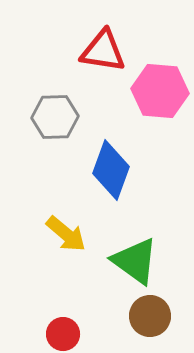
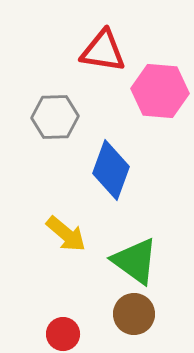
brown circle: moved 16 px left, 2 px up
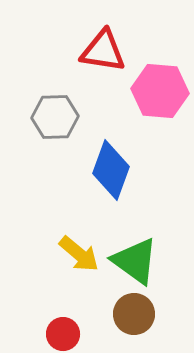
yellow arrow: moved 13 px right, 20 px down
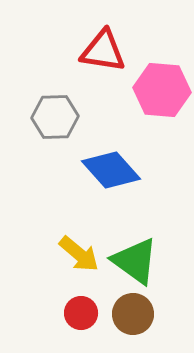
pink hexagon: moved 2 px right, 1 px up
blue diamond: rotated 62 degrees counterclockwise
brown circle: moved 1 px left
red circle: moved 18 px right, 21 px up
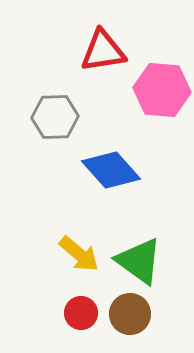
red triangle: rotated 18 degrees counterclockwise
green triangle: moved 4 px right
brown circle: moved 3 px left
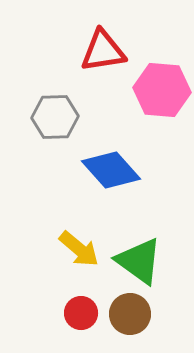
yellow arrow: moved 5 px up
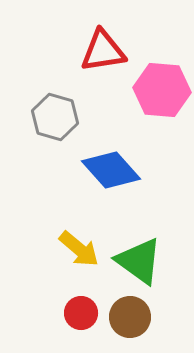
gray hexagon: rotated 18 degrees clockwise
brown circle: moved 3 px down
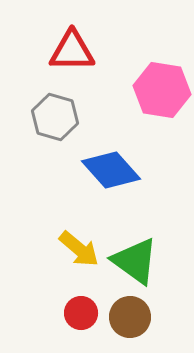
red triangle: moved 31 px left; rotated 9 degrees clockwise
pink hexagon: rotated 4 degrees clockwise
green triangle: moved 4 px left
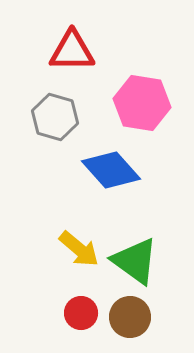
pink hexagon: moved 20 px left, 13 px down
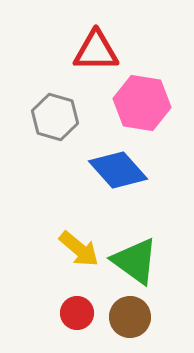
red triangle: moved 24 px right
blue diamond: moved 7 px right
red circle: moved 4 px left
